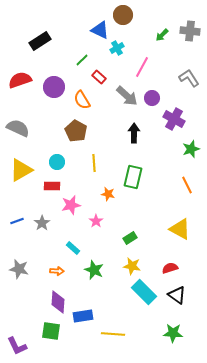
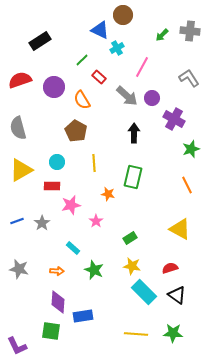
gray semicircle at (18, 128): rotated 130 degrees counterclockwise
yellow line at (113, 334): moved 23 px right
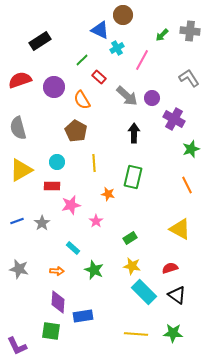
pink line at (142, 67): moved 7 px up
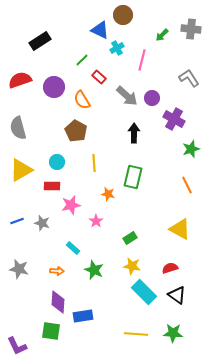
gray cross at (190, 31): moved 1 px right, 2 px up
pink line at (142, 60): rotated 15 degrees counterclockwise
gray star at (42, 223): rotated 21 degrees counterclockwise
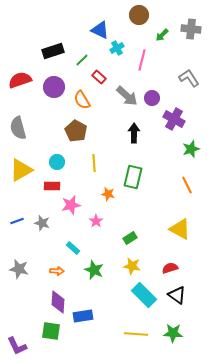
brown circle at (123, 15): moved 16 px right
black rectangle at (40, 41): moved 13 px right, 10 px down; rotated 15 degrees clockwise
cyan rectangle at (144, 292): moved 3 px down
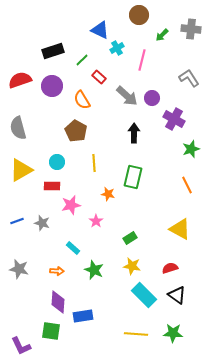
purple circle at (54, 87): moved 2 px left, 1 px up
purple L-shape at (17, 346): moved 4 px right
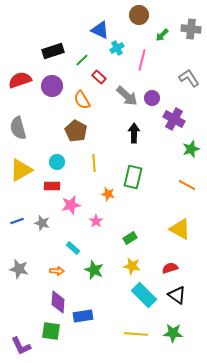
orange line at (187, 185): rotated 36 degrees counterclockwise
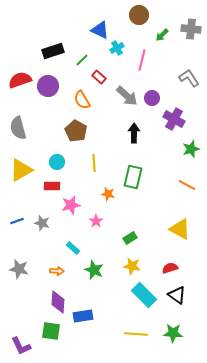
purple circle at (52, 86): moved 4 px left
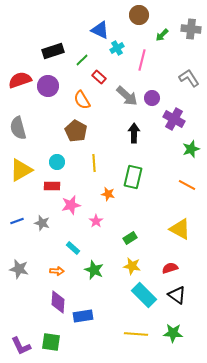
green square at (51, 331): moved 11 px down
